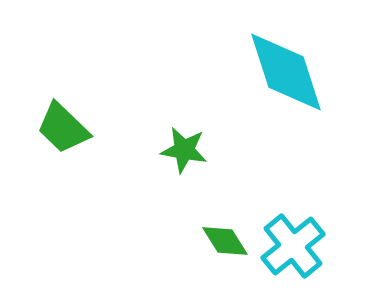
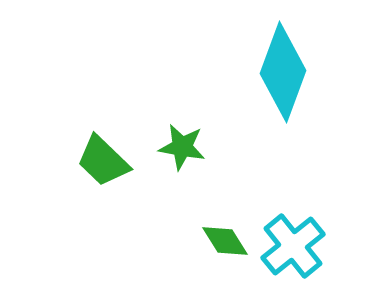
cyan diamond: moved 3 px left; rotated 38 degrees clockwise
green trapezoid: moved 40 px right, 33 px down
green star: moved 2 px left, 3 px up
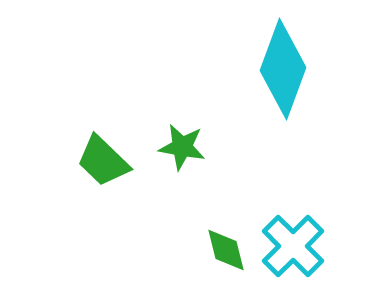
cyan diamond: moved 3 px up
green diamond: moved 1 px right, 9 px down; rotated 18 degrees clockwise
cyan cross: rotated 6 degrees counterclockwise
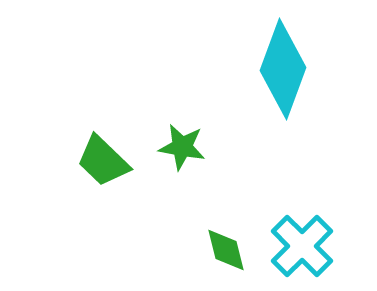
cyan cross: moved 9 px right
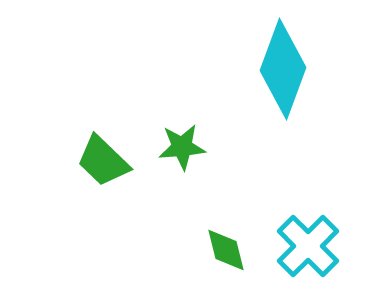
green star: rotated 15 degrees counterclockwise
cyan cross: moved 6 px right
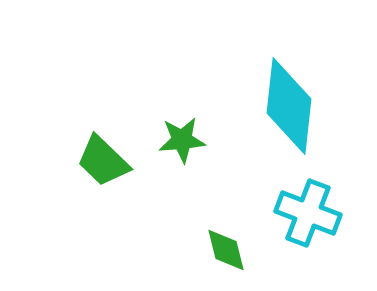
cyan diamond: moved 6 px right, 37 px down; rotated 14 degrees counterclockwise
green star: moved 7 px up
cyan cross: moved 33 px up; rotated 24 degrees counterclockwise
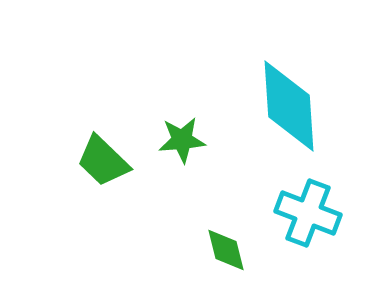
cyan diamond: rotated 10 degrees counterclockwise
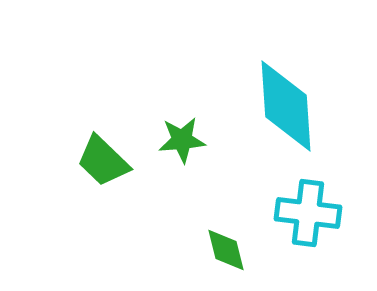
cyan diamond: moved 3 px left
cyan cross: rotated 14 degrees counterclockwise
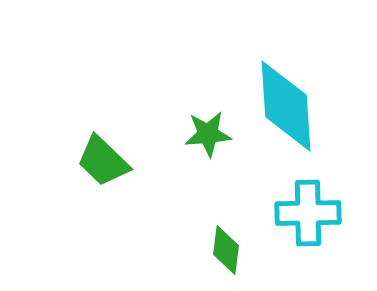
green star: moved 26 px right, 6 px up
cyan cross: rotated 8 degrees counterclockwise
green diamond: rotated 21 degrees clockwise
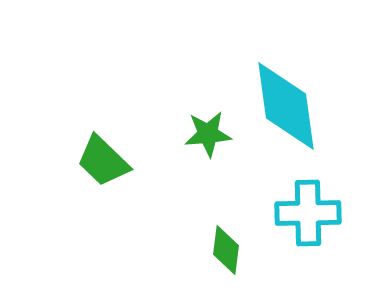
cyan diamond: rotated 4 degrees counterclockwise
